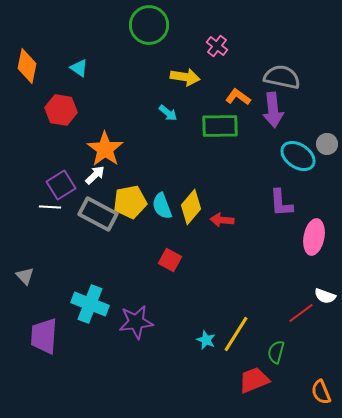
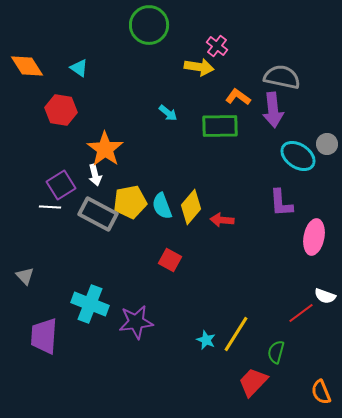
orange diamond: rotated 44 degrees counterclockwise
yellow arrow: moved 14 px right, 10 px up
white arrow: rotated 120 degrees clockwise
red trapezoid: moved 1 px left, 2 px down; rotated 24 degrees counterclockwise
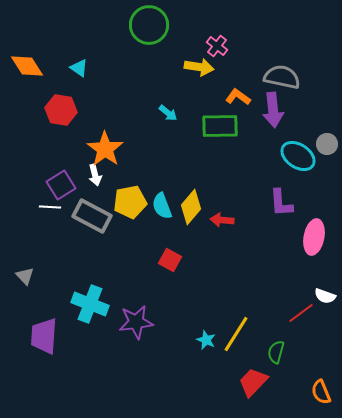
gray rectangle: moved 6 px left, 2 px down
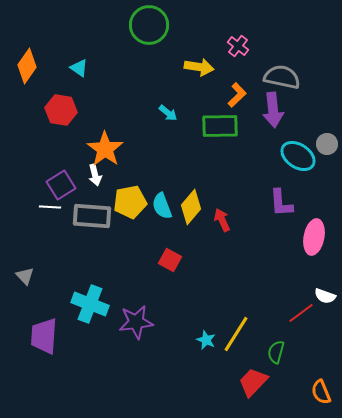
pink cross: moved 21 px right
orange diamond: rotated 68 degrees clockwise
orange L-shape: moved 1 px left, 2 px up; rotated 100 degrees clockwise
gray rectangle: rotated 24 degrees counterclockwise
red arrow: rotated 60 degrees clockwise
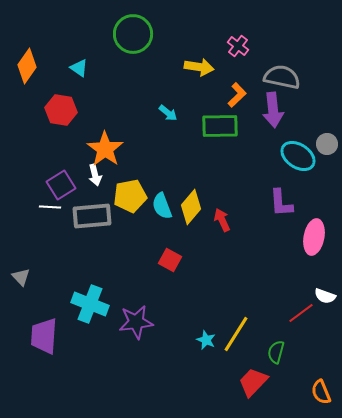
green circle: moved 16 px left, 9 px down
yellow pentagon: moved 6 px up
gray rectangle: rotated 9 degrees counterclockwise
gray triangle: moved 4 px left, 1 px down
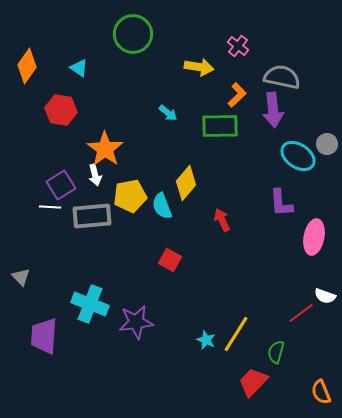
yellow diamond: moved 5 px left, 24 px up
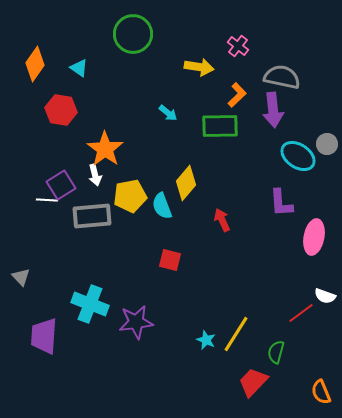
orange diamond: moved 8 px right, 2 px up
white line: moved 3 px left, 7 px up
red square: rotated 15 degrees counterclockwise
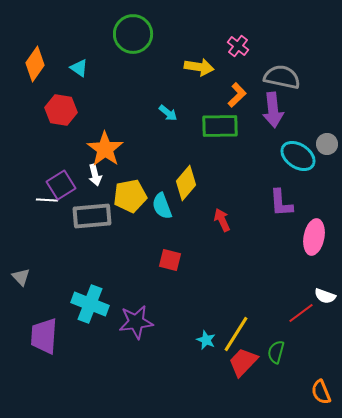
red trapezoid: moved 10 px left, 20 px up
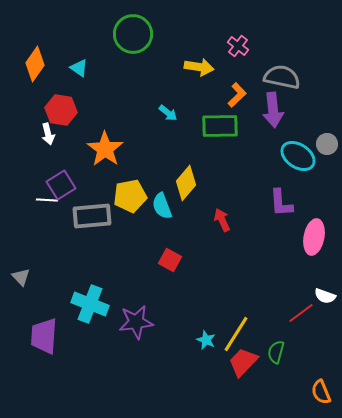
white arrow: moved 47 px left, 41 px up
red square: rotated 15 degrees clockwise
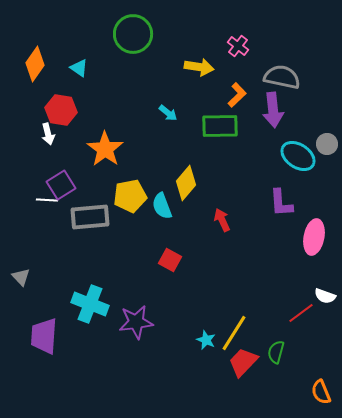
gray rectangle: moved 2 px left, 1 px down
yellow line: moved 2 px left, 1 px up
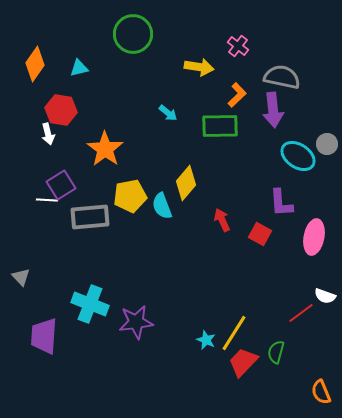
cyan triangle: rotated 48 degrees counterclockwise
red square: moved 90 px right, 26 px up
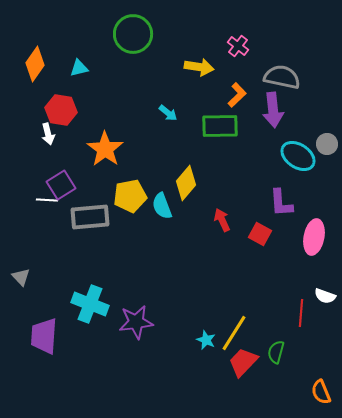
red line: rotated 48 degrees counterclockwise
